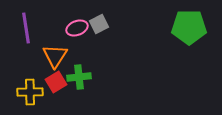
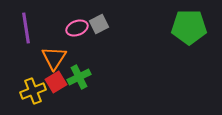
orange triangle: moved 1 px left, 2 px down
green cross: rotated 20 degrees counterclockwise
yellow cross: moved 3 px right, 1 px up; rotated 20 degrees counterclockwise
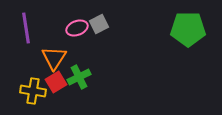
green pentagon: moved 1 px left, 2 px down
yellow cross: rotated 30 degrees clockwise
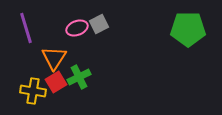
purple line: rotated 8 degrees counterclockwise
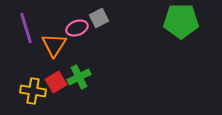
gray square: moved 6 px up
green pentagon: moved 7 px left, 8 px up
orange triangle: moved 13 px up
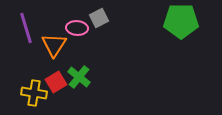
pink ellipse: rotated 25 degrees clockwise
green cross: rotated 25 degrees counterclockwise
yellow cross: moved 1 px right, 2 px down
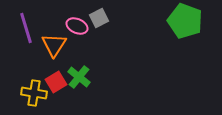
green pentagon: moved 4 px right; rotated 20 degrees clockwise
pink ellipse: moved 2 px up; rotated 20 degrees clockwise
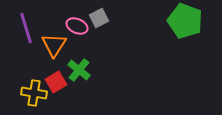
green cross: moved 7 px up
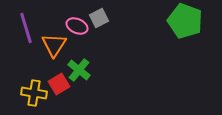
red square: moved 3 px right, 2 px down
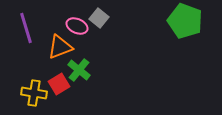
gray square: rotated 24 degrees counterclockwise
orange triangle: moved 6 px right, 2 px down; rotated 36 degrees clockwise
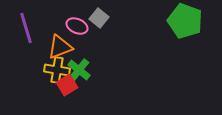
red square: moved 8 px right, 1 px down
yellow cross: moved 23 px right, 23 px up
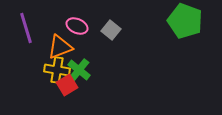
gray square: moved 12 px right, 12 px down
